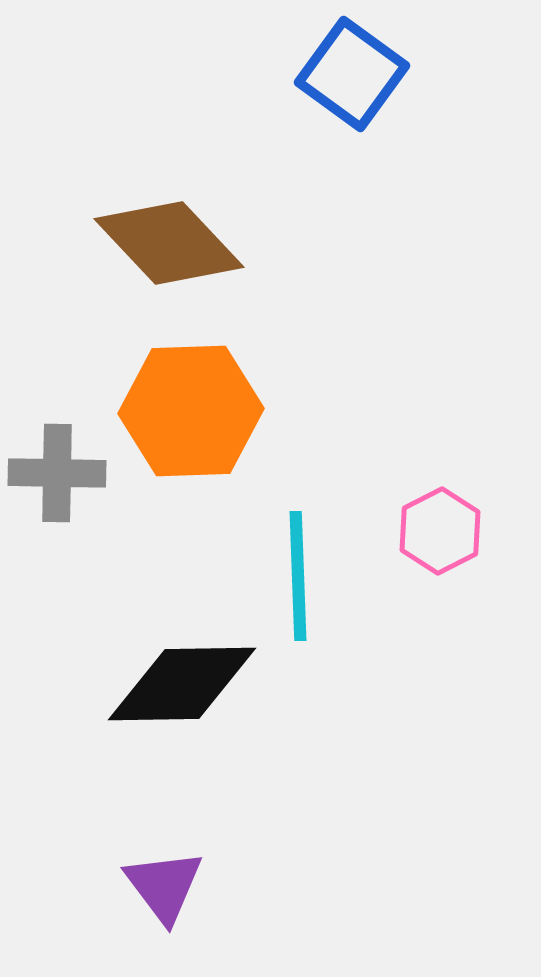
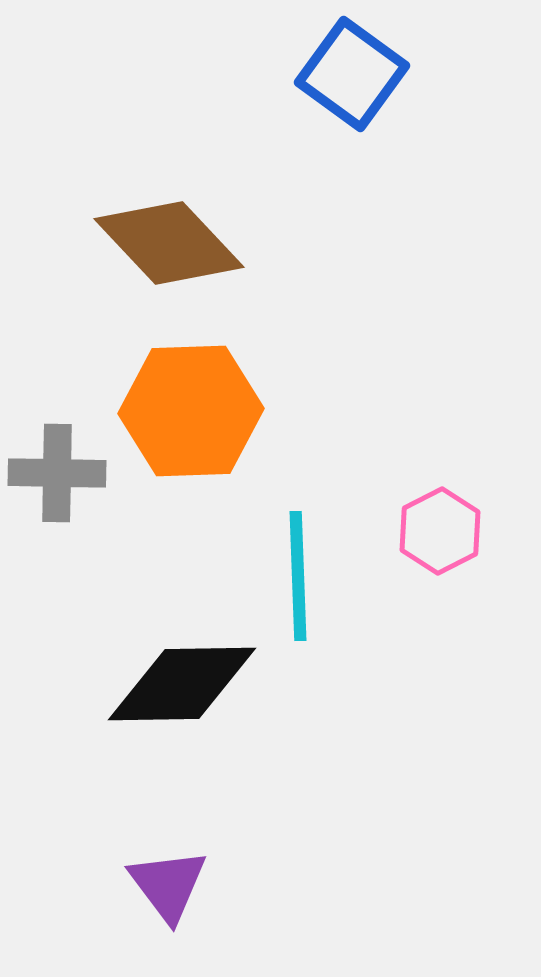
purple triangle: moved 4 px right, 1 px up
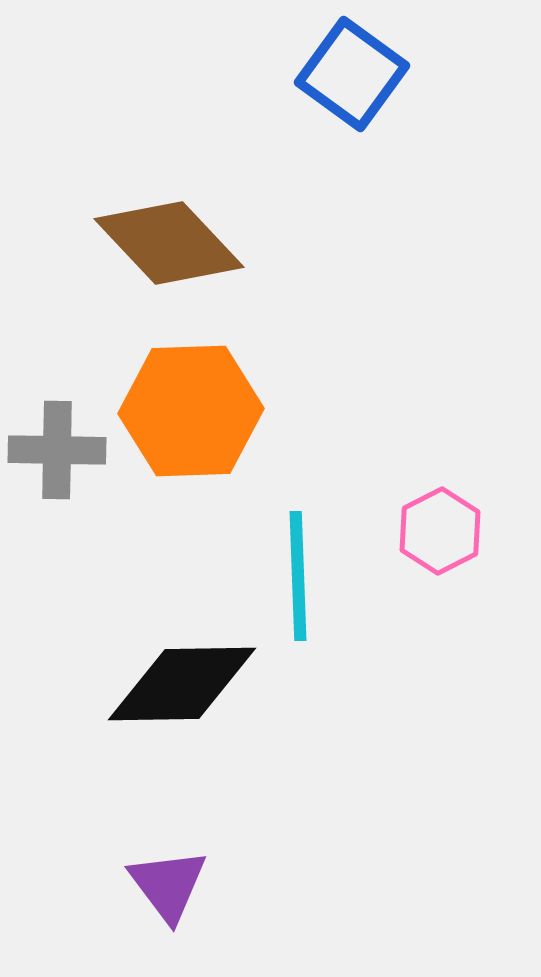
gray cross: moved 23 px up
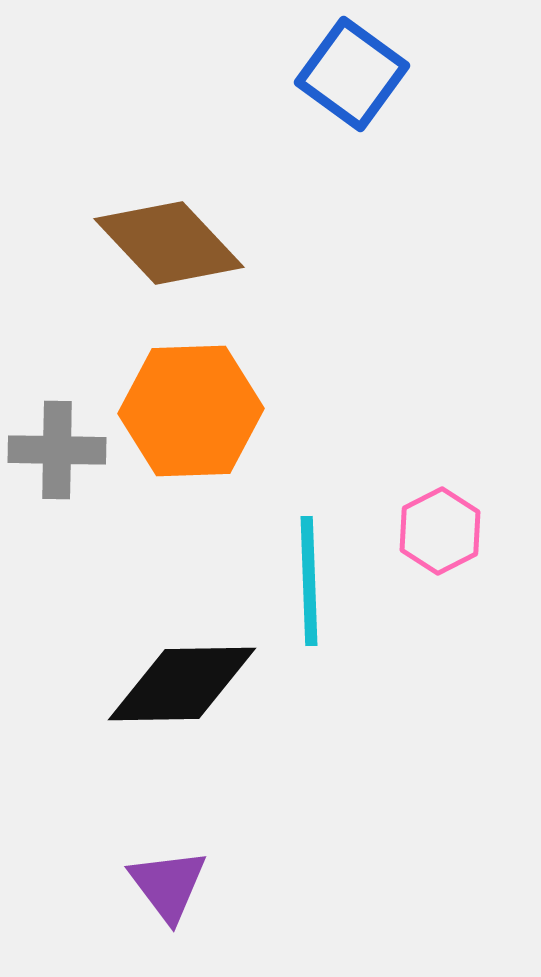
cyan line: moved 11 px right, 5 px down
